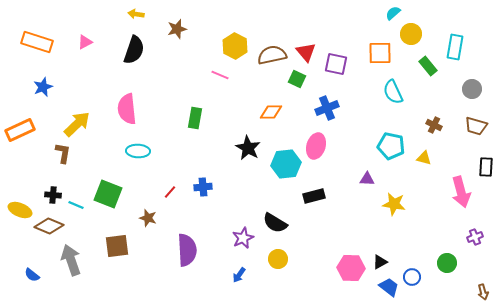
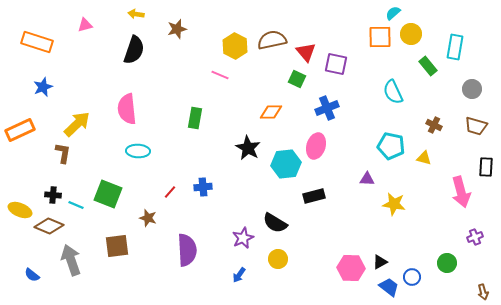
pink triangle at (85, 42): moved 17 px up; rotated 14 degrees clockwise
orange square at (380, 53): moved 16 px up
brown semicircle at (272, 55): moved 15 px up
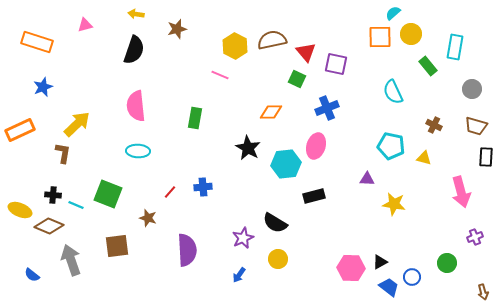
pink semicircle at (127, 109): moved 9 px right, 3 px up
black rectangle at (486, 167): moved 10 px up
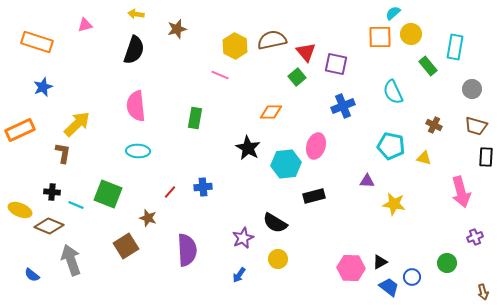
green square at (297, 79): moved 2 px up; rotated 24 degrees clockwise
blue cross at (327, 108): moved 16 px right, 2 px up
purple triangle at (367, 179): moved 2 px down
black cross at (53, 195): moved 1 px left, 3 px up
brown square at (117, 246): moved 9 px right; rotated 25 degrees counterclockwise
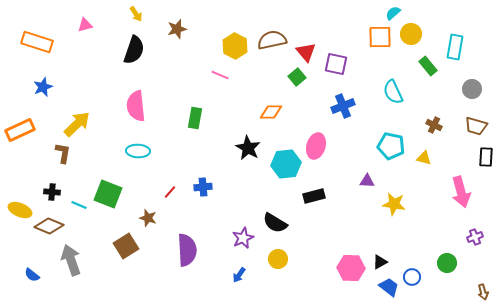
yellow arrow at (136, 14): rotated 133 degrees counterclockwise
cyan line at (76, 205): moved 3 px right
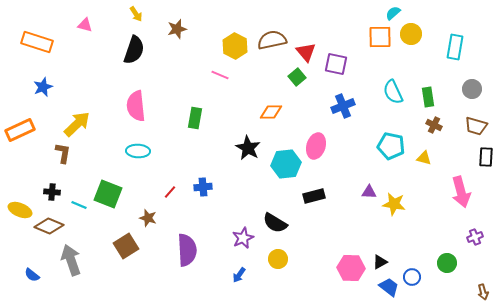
pink triangle at (85, 25): rotated 28 degrees clockwise
green rectangle at (428, 66): moved 31 px down; rotated 30 degrees clockwise
purple triangle at (367, 181): moved 2 px right, 11 px down
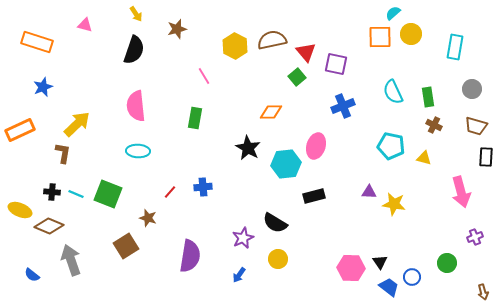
pink line at (220, 75): moved 16 px left, 1 px down; rotated 36 degrees clockwise
cyan line at (79, 205): moved 3 px left, 11 px up
purple semicircle at (187, 250): moved 3 px right, 6 px down; rotated 12 degrees clockwise
black triangle at (380, 262): rotated 35 degrees counterclockwise
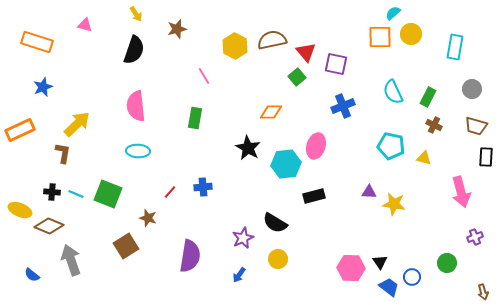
green rectangle at (428, 97): rotated 36 degrees clockwise
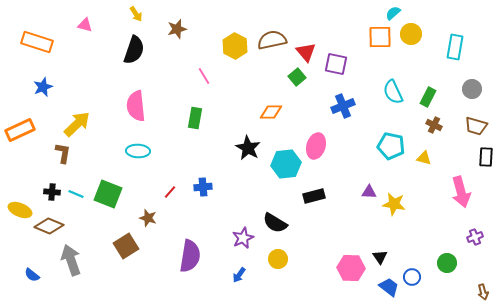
black triangle at (380, 262): moved 5 px up
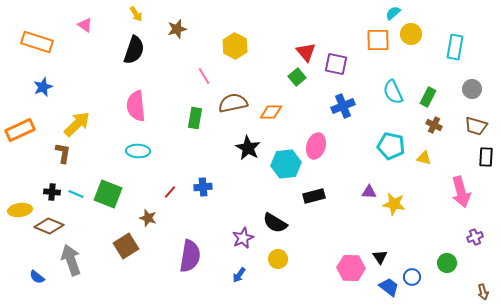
pink triangle at (85, 25): rotated 21 degrees clockwise
orange square at (380, 37): moved 2 px left, 3 px down
brown semicircle at (272, 40): moved 39 px left, 63 px down
yellow ellipse at (20, 210): rotated 30 degrees counterclockwise
blue semicircle at (32, 275): moved 5 px right, 2 px down
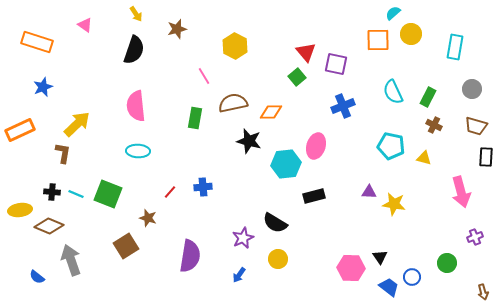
black star at (248, 148): moved 1 px right, 7 px up; rotated 15 degrees counterclockwise
